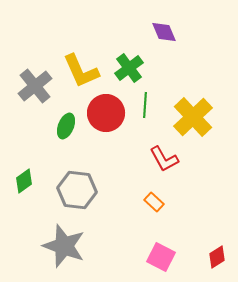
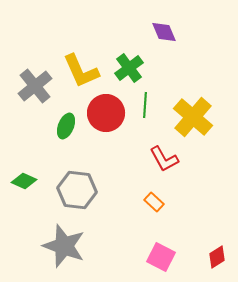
yellow cross: rotated 6 degrees counterclockwise
green diamond: rotated 60 degrees clockwise
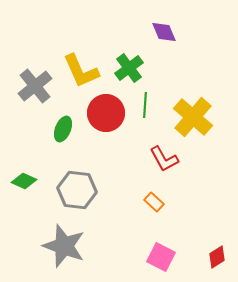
green ellipse: moved 3 px left, 3 px down
